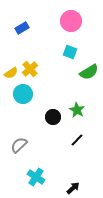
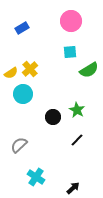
cyan square: rotated 24 degrees counterclockwise
green semicircle: moved 2 px up
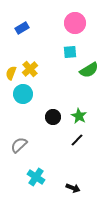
pink circle: moved 4 px right, 2 px down
yellow semicircle: rotated 144 degrees clockwise
green star: moved 2 px right, 6 px down
black arrow: rotated 64 degrees clockwise
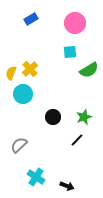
blue rectangle: moved 9 px right, 9 px up
green star: moved 5 px right, 1 px down; rotated 21 degrees clockwise
black arrow: moved 6 px left, 2 px up
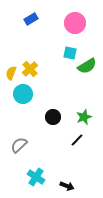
cyan square: moved 1 px down; rotated 16 degrees clockwise
green semicircle: moved 2 px left, 4 px up
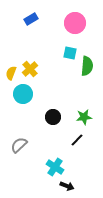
green semicircle: rotated 54 degrees counterclockwise
green star: rotated 14 degrees clockwise
cyan cross: moved 19 px right, 10 px up
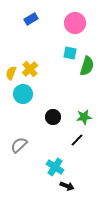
green semicircle: rotated 12 degrees clockwise
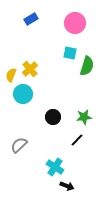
yellow semicircle: moved 2 px down
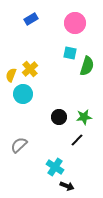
black circle: moved 6 px right
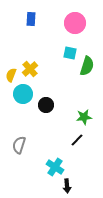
blue rectangle: rotated 56 degrees counterclockwise
black circle: moved 13 px left, 12 px up
gray semicircle: rotated 30 degrees counterclockwise
black arrow: rotated 64 degrees clockwise
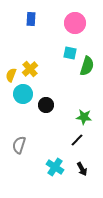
green star: rotated 14 degrees clockwise
black arrow: moved 15 px right, 17 px up; rotated 24 degrees counterclockwise
